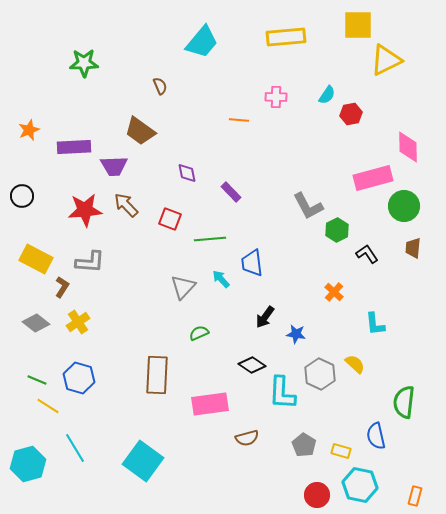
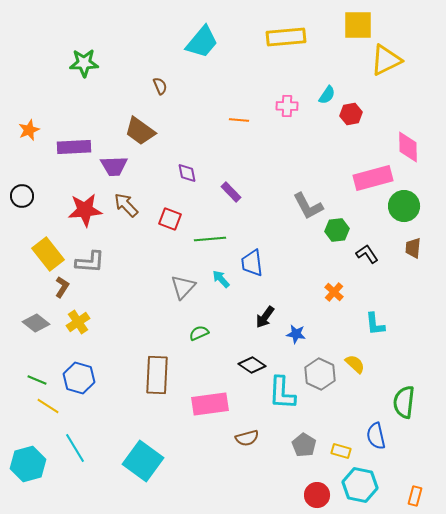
pink cross at (276, 97): moved 11 px right, 9 px down
green hexagon at (337, 230): rotated 20 degrees clockwise
yellow rectangle at (36, 259): moved 12 px right, 5 px up; rotated 24 degrees clockwise
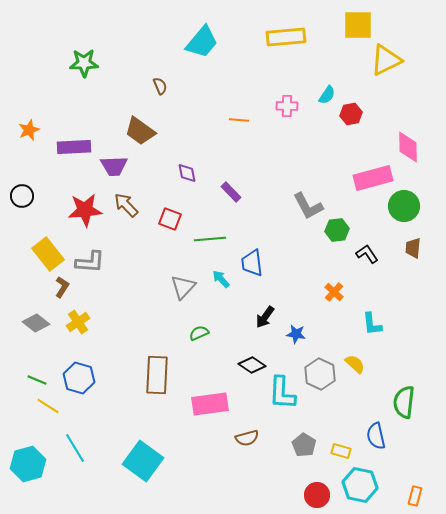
cyan L-shape at (375, 324): moved 3 px left
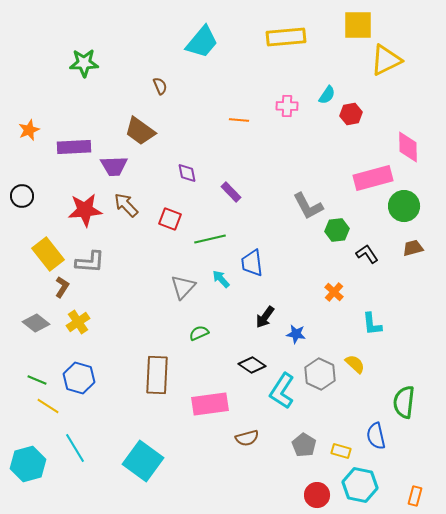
green line at (210, 239): rotated 8 degrees counterclockwise
brown trapezoid at (413, 248): rotated 70 degrees clockwise
cyan L-shape at (282, 393): moved 2 px up; rotated 30 degrees clockwise
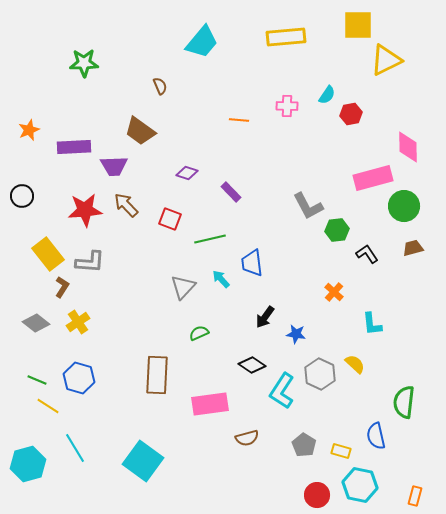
purple diamond at (187, 173): rotated 60 degrees counterclockwise
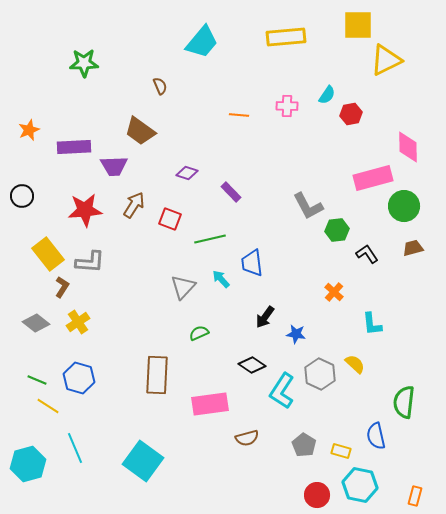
orange line at (239, 120): moved 5 px up
brown arrow at (126, 205): moved 8 px right; rotated 76 degrees clockwise
cyan line at (75, 448): rotated 8 degrees clockwise
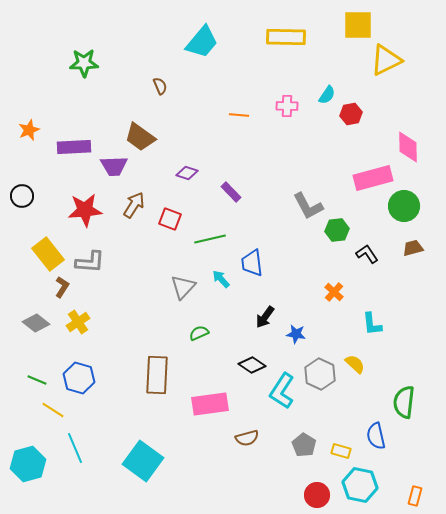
yellow rectangle at (286, 37): rotated 6 degrees clockwise
brown trapezoid at (140, 131): moved 6 px down
yellow line at (48, 406): moved 5 px right, 4 px down
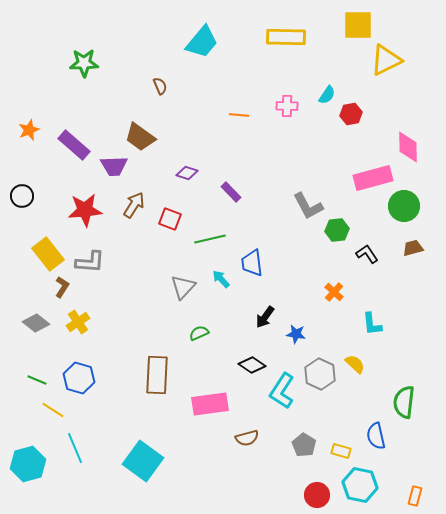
purple rectangle at (74, 147): moved 2 px up; rotated 44 degrees clockwise
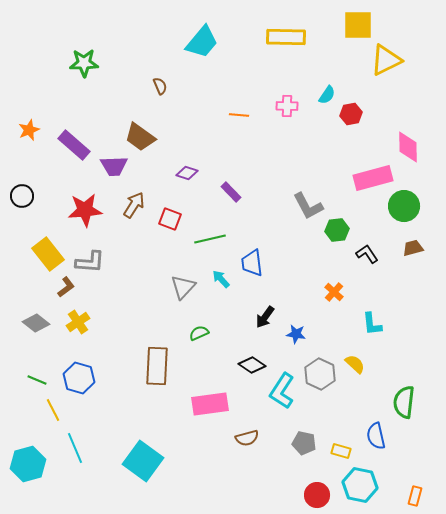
brown L-shape at (62, 287): moved 4 px right; rotated 20 degrees clockwise
brown rectangle at (157, 375): moved 9 px up
yellow line at (53, 410): rotated 30 degrees clockwise
gray pentagon at (304, 445): moved 2 px up; rotated 20 degrees counterclockwise
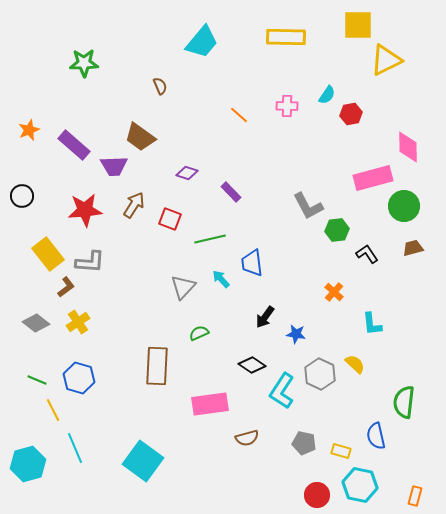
orange line at (239, 115): rotated 36 degrees clockwise
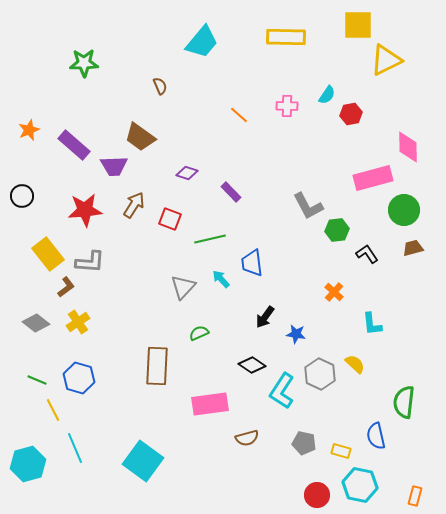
green circle at (404, 206): moved 4 px down
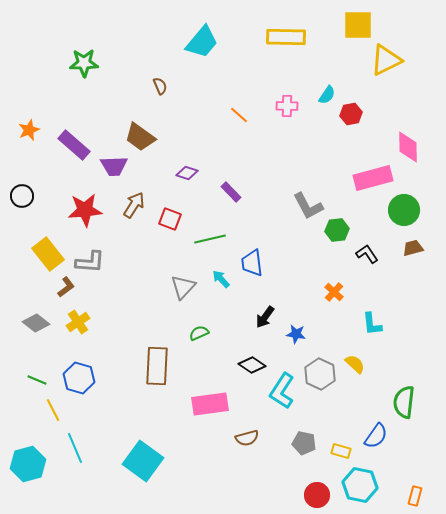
blue semicircle at (376, 436): rotated 132 degrees counterclockwise
